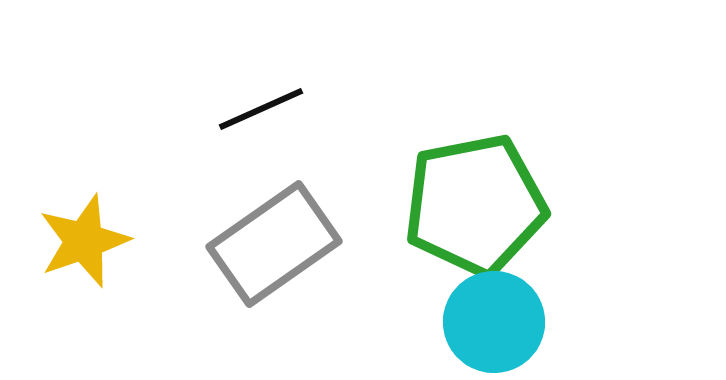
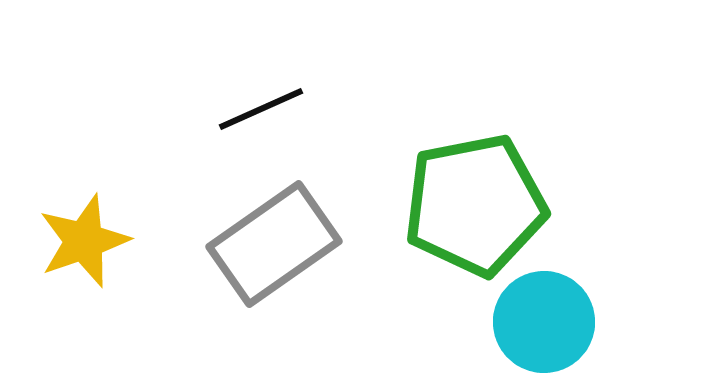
cyan circle: moved 50 px right
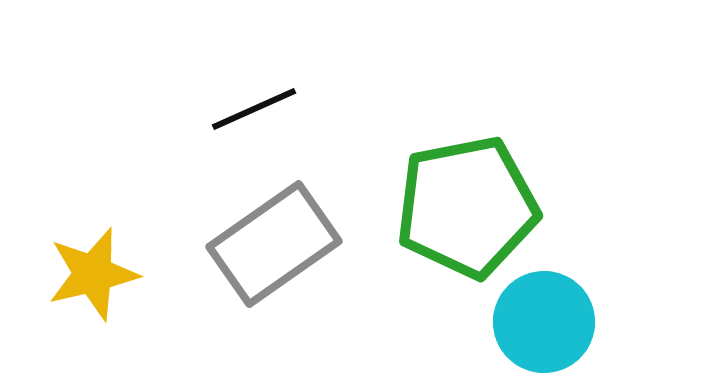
black line: moved 7 px left
green pentagon: moved 8 px left, 2 px down
yellow star: moved 9 px right, 33 px down; rotated 6 degrees clockwise
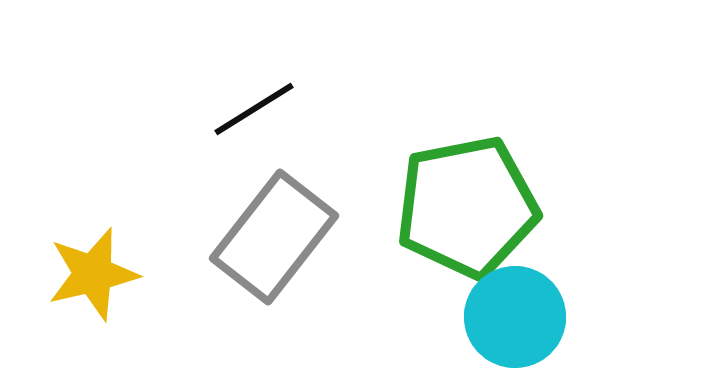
black line: rotated 8 degrees counterclockwise
gray rectangle: moved 7 px up; rotated 17 degrees counterclockwise
cyan circle: moved 29 px left, 5 px up
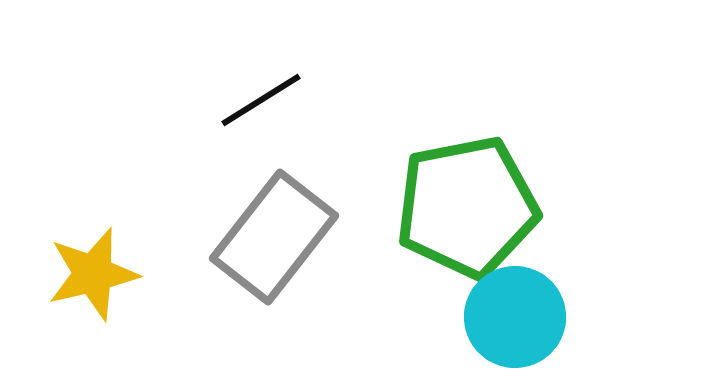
black line: moved 7 px right, 9 px up
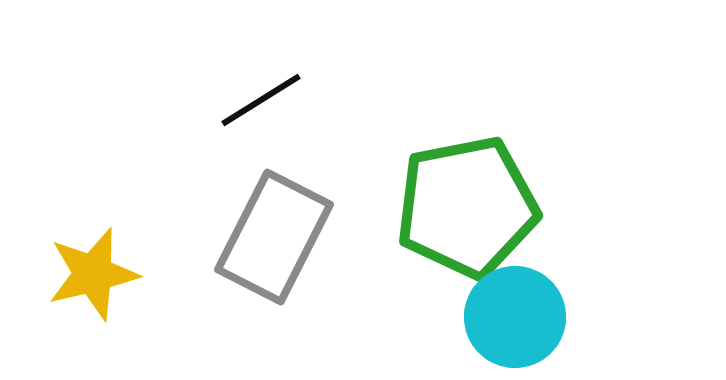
gray rectangle: rotated 11 degrees counterclockwise
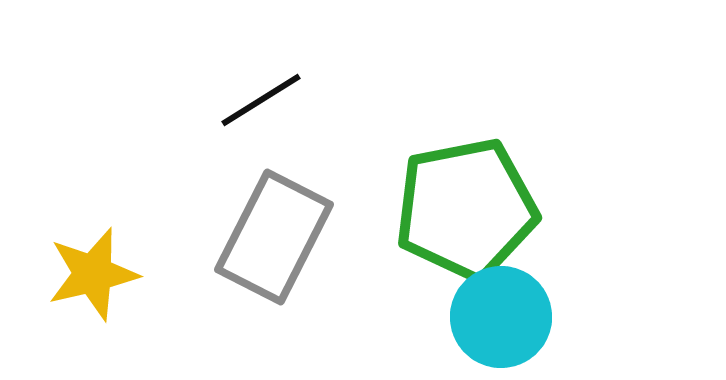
green pentagon: moved 1 px left, 2 px down
cyan circle: moved 14 px left
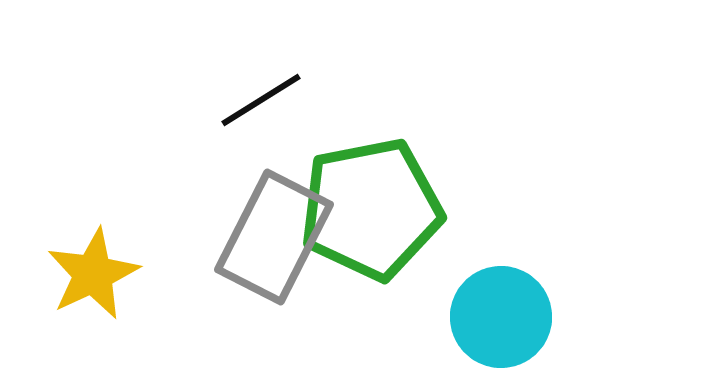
green pentagon: moved 95 px left
yellow star: rotated 12 degrees counterclockwise
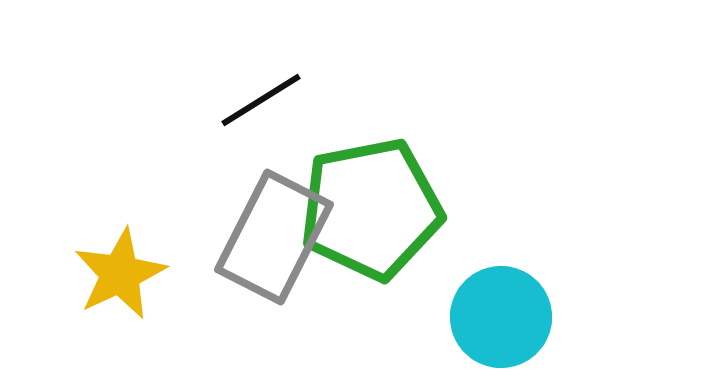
yellow star: moved 27 px right
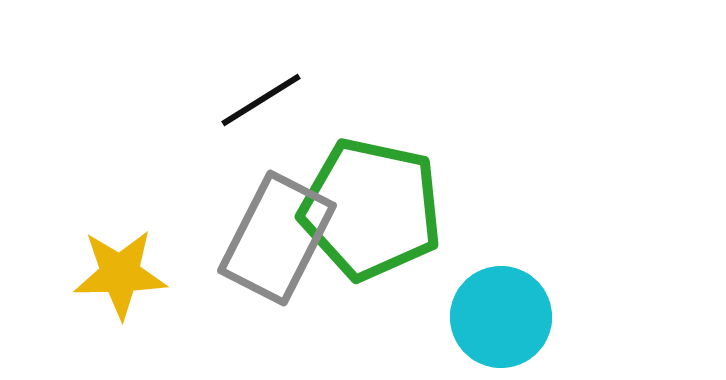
green pentagon: rotated 23 degrees clockwise
gray rectangle: moved 3 px right, 1 px down
yellow star: rotated 24 degrees clockwise
